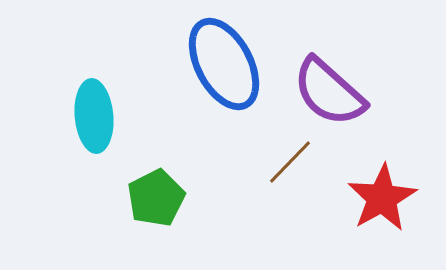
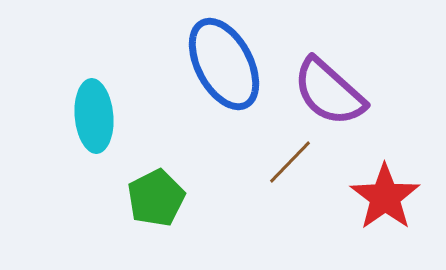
red star: moved 3 px right, 1 px up; rotated 6 degrees counterclockwise
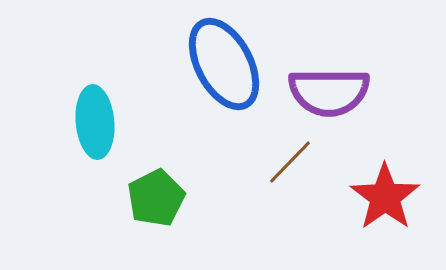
purple semicircle: rotated 42 degrees counterclockwise
cyan ellipse: moved 1 px right, 6 px down
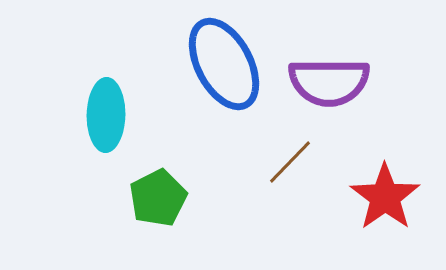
purple semicircle: moved 10 px up
cyan ellipse: moved 11 px right, 7 px up; rotated 6 degrees clockwise
green pentagon: moved 2 px right
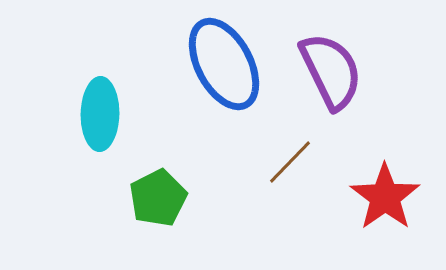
purple semicircle: moved 2 px right, 11 px up; rotated 116 degrees counterclockwise
cyan ellipse: moved 6 px left, 1 px up
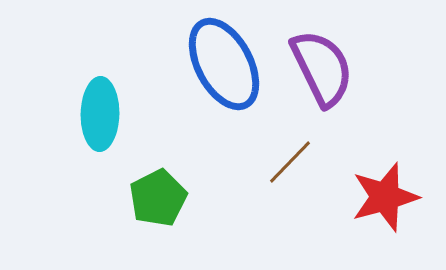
purple semicircle: moved 9 px left, 3 px up
red star: rotated 20 degrees clockwise
